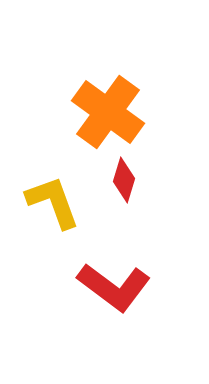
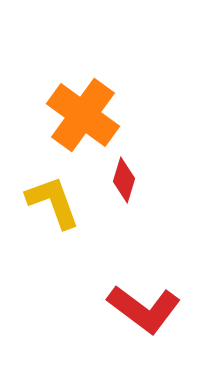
orange cross: moved 25 px left, 3 px down
red L-shape: moved 30 px right, 22 px down
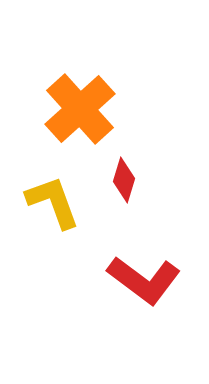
orange cross: moved 3 px left, 6 px up; rotated 12 degrees clockwise
red L-shape: moved 29 px up
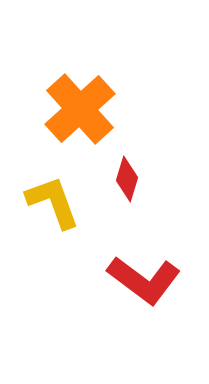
red diamond: moved 3 px right, 1 px up
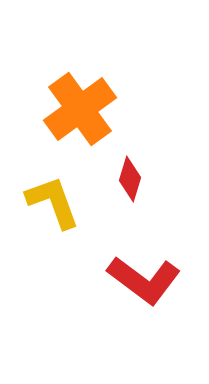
orange cross: rotated 6 degrees clockwise
red diamond: moved 3 px right
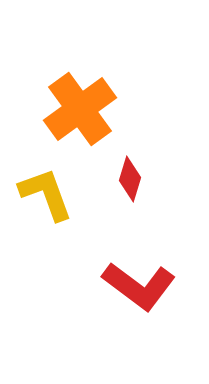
yellow L-shape: moved 7 px left, 8 px up
red L-shape: moved 5 px left, 6 px down
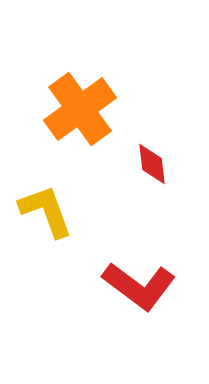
red diamond: moved 22 px right, 15 px up; rotated 24 degrees counterclockwise
yellow L-shape: moved 17 px down
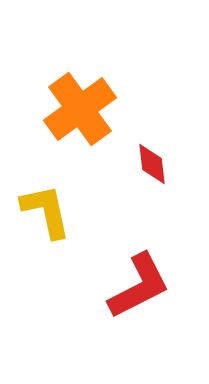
yellow L-shape: rotated 8 degrees clockwise
red L-shape: rotated 64 degrees counterclockwise
